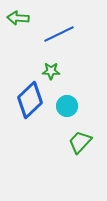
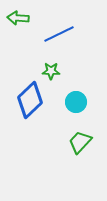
cyan circle: moved 9 px right, 4 px up
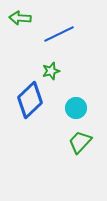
green arrow: moved 2 px right
green star: rotated 18 degrees counterclockwise
cyan circle: moved 6 px down
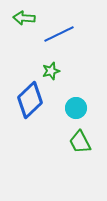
green arrow: moved 4 px right
green trapezoid: rotated 70 degrees counterclockwise
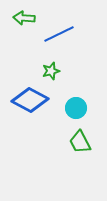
blue diamond: rotated 72 degrees clockwise
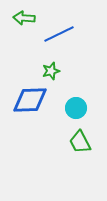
blue diamond: rotated 30 degrees counterclockwise
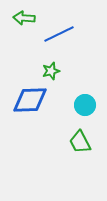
cyan circle: moved 9 px right, 3 px up
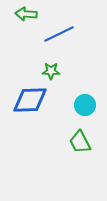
green arrow: moved 2 px right, 4 px up
green star: rotated 18 degrees clockwise
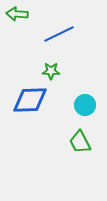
green arrow: moved 9 px left
